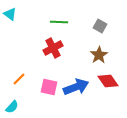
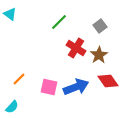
green line: rotated 48 degrees counterclockwise
gray square: rotated 24 degrees clockwise
red cross: moved 23 px right; rotated 30 degrees counterclockwise
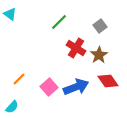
pink square: rotated 36 degrees clockwise
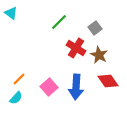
cyan triangle: moved 1 px right, 1 px up
gray square: moved 5 px left, 2 px down
brown star: rotated 12 degrees counterclockwise
blue arrow: rotated 115 degrees clockwise
cyan semicircle: moved 4 px right, 9 px up
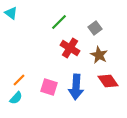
red cross: moved 6 px left
orange line: moved 1 px down
pink square: rotated 30 degrees counterclockwise
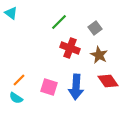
red cross: rotated 12 degrees counterclockwise
cyan semicircle: rotated 80 degrees clockwise
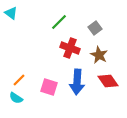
blue arrow: moved 1 px right, 5 px up
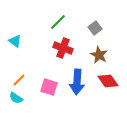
cyan triangle: moved 4 px right, 28 px down
green line: moved 1 px left
red cross: moved 7 px left
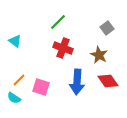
gray square: moved 12 px right
pink square: moved 8 px left
cyan semicircle: moved 2 px left
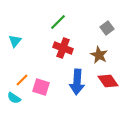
cyan triangle: rotated 32 degrees clockwise
orange line: moved 3 px right
